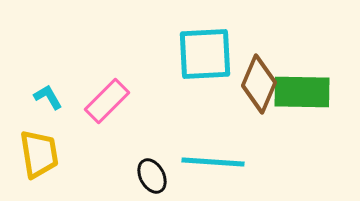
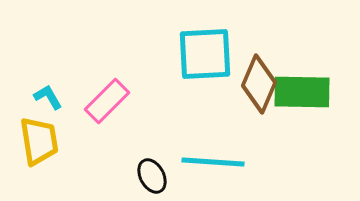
yellow trapezoid: moved 13 px up
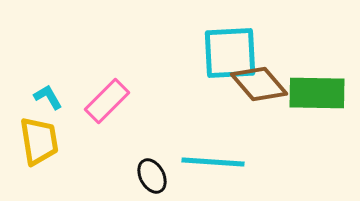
cyan square: moved 25 px right, 1 px up
brown diamond: rotated 64 degrees counterclockwise
green rectangle: moved 15 px right, 1 px down
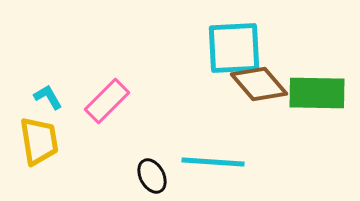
cyan square: moved 4 px right, 5 px up
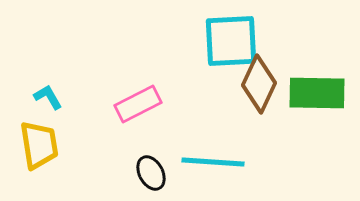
cyan square: moved 3 px left, 7 px up
brown diamond: rotated 66 degrees clockwise
pink rectangle: moved 31 px right, 3 px down; rotated 18 degrees clockwise
yellow trapezoid: moved 4 px down
black ellipse: moved 1 px left, 3 px up
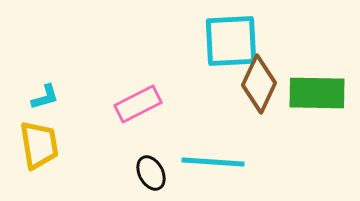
cyan L-shape: moved 3 px left; rotated 104 degrees clockwise
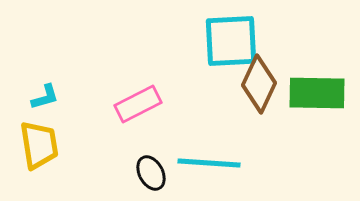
cyan line: moved 4 px left, 1 px down
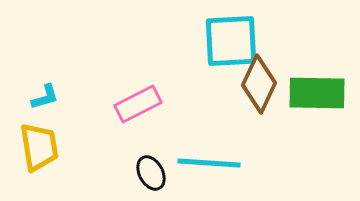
yellow trapezoid: moved 2 px down
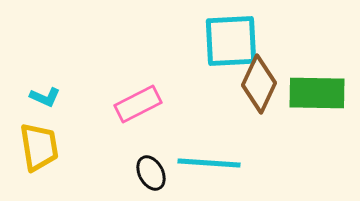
cyan L-shape: rotated 40 degrees clockwise
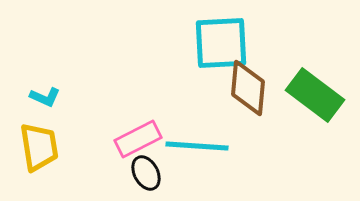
cyan square: moved 10 px left, 2 px down
brown diamond: moved 11 px left, 4 px down; rotated 20 degrees counterclockwise
green rectangle: moved 2 px left, 2 px down; rotated 36 degrees clockwise
pink rectangle: moved 35 px down
cyan line: moved 12 px left, 17 px up
black ellipse: moved 5 px left
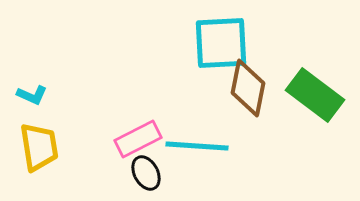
brown diamond: rotated 6 degrees clockwise
cyan L-shape: moved 13 px left, 2 px up
